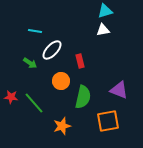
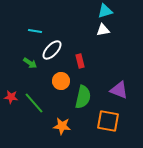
orange square: rotated 20 degrees clockwise
orange star: rotated 24 degrees clockwise
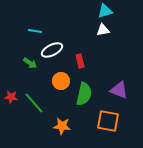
white ellipse: rotated 20 degrees clockwise
green semicircle: moved 1 px right, 3 px up
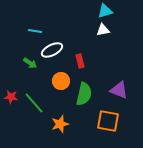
orange star: moved 2 px left, 2 px up; rotated 24 degrees counterclockwise
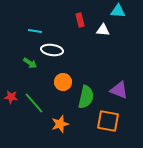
cyan triangle: moved 13 px right; rotated 21 degrees clockwise
white triangle: rotated 16 degrees clockwise
white ellipse: rotated 35 degrees clockwise
red rectangle: moved 41 px up
orange circle: moved 2 px right, 1 px down
green semicircle: moved 2 px right, 3 px down
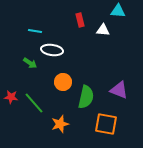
orange square: moved 2 px left, 3 px down
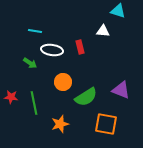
cyan triangle: rotated 14 degrees clockwise
red rectangle: moved 27 px down
white triangle: moved 1 px down
purple triangle: moved 2 px right
green semicircle: rotated 45 degrees clockwise
green line: rotated 30 degrees clockwise
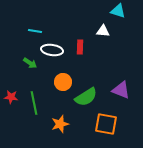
red rectangle: rotated 16 degrees clockwise
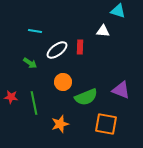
white ellipse: moved 5 px right; rotated 45 degrees counterclockwise
green semicircle: rotated 10 degrees clockwise
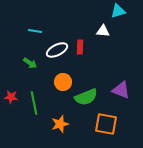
cyan triangle: rotated 35 degrees counterclockwise
white ellipse: rotated 10 degrees clockwise
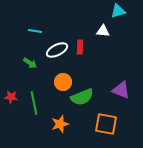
green semicircle: moved 4 px left
